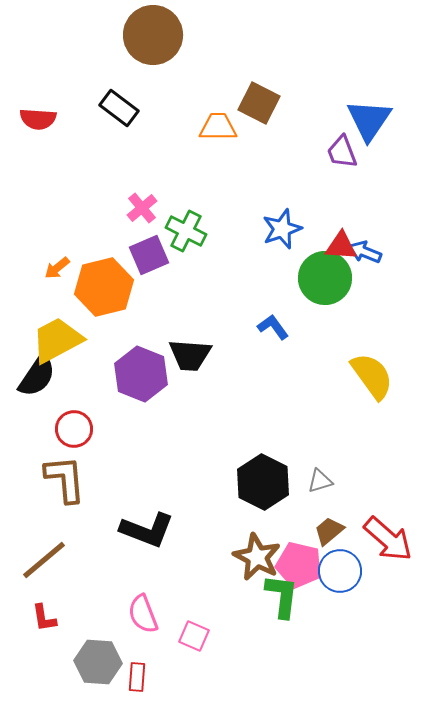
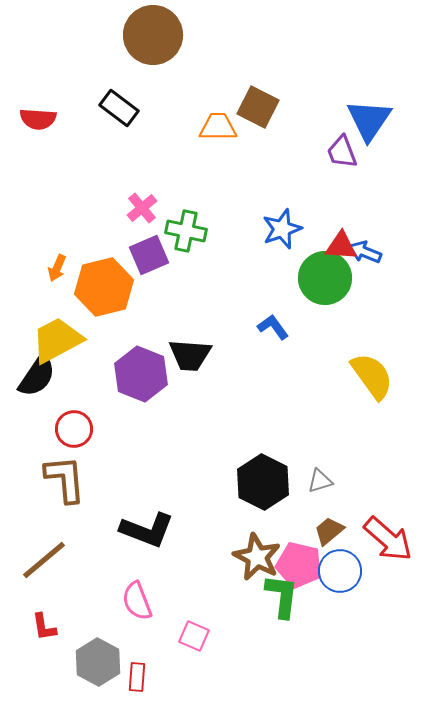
brown square: moved 1 px left, 4 px down
green cross: rotated 15 degrees counterclockwise
orange arrow: rotated 28 degrees counterclockwise
pink semicircle: moved 6 px left, 13 px up
red L-shape: moved 9 px down
gray hexagon: rotated 24 degrees clockwise
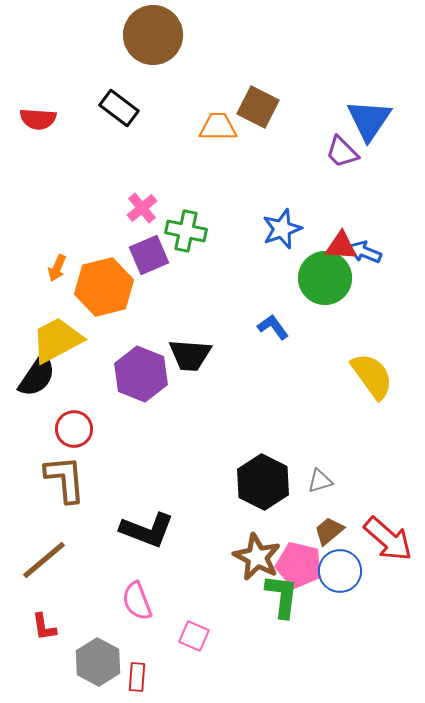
purple trapezoid: rotated 24 degrees counterclockwise
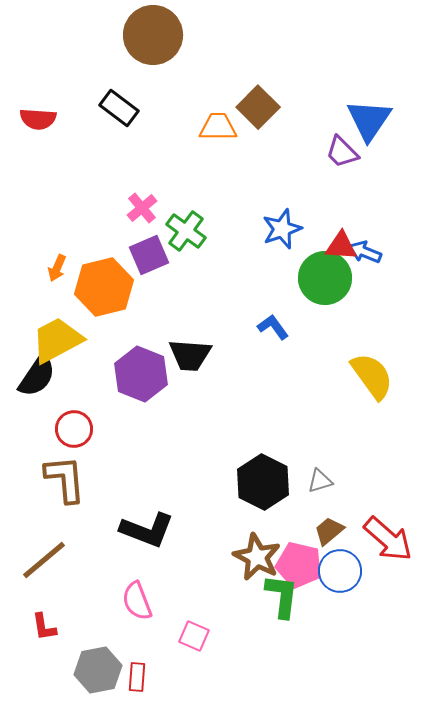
brown square: rotated 18 degrees clockwise
green cross: rotated 24 degrees clockwise
gray hexagon: moved 8 px down; rotated 21 degrees clockwise
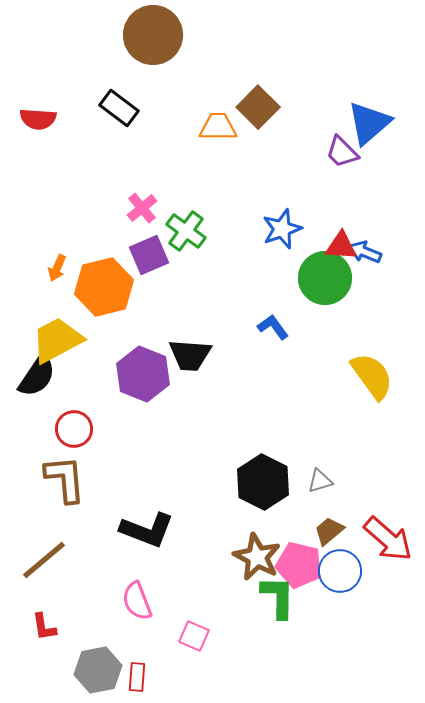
blue triangle: moved 3 px down; rotated 15 degrees clockwise
purple hexagon: moved 2 px right
green L-shape: moved 4 px left, 1 px down; rotated 6 degrees counterclockwise
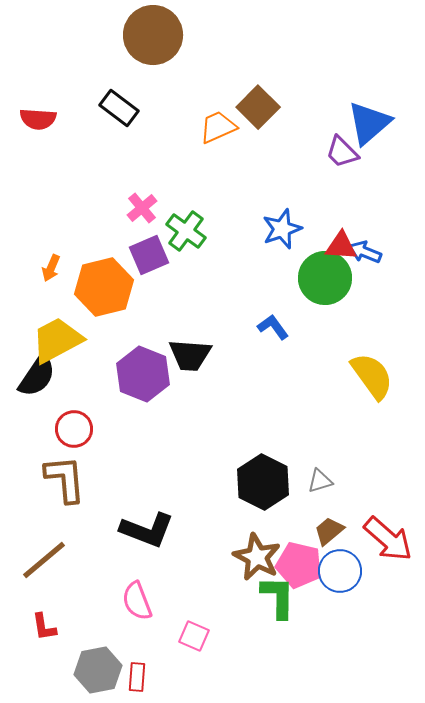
orange trapezoid: rotated 24 degrees counterclockwise
orange arrow: moved 6 px left
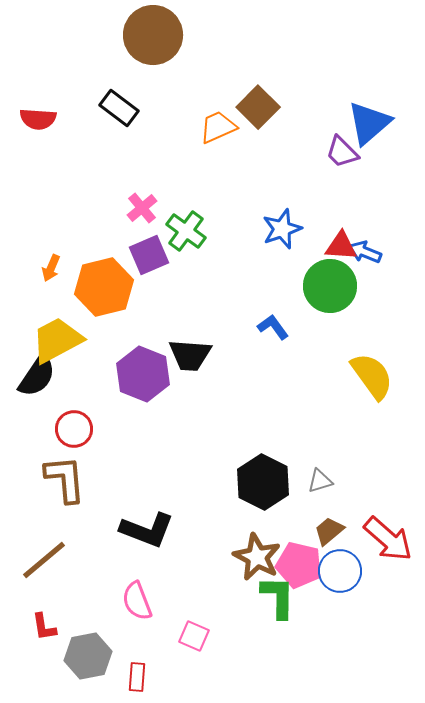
green circle: moved 5 px right, 8 px down
gray hexagon: moved 10 px left, 14 px up
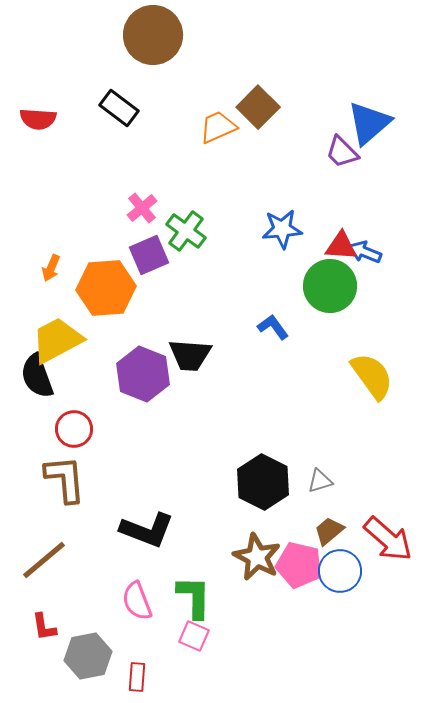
blue star: rotated 15 degrees clockwise
orange hexagon: moved 2 px right, 1 px down; rotated 10 degrees clockwise
black semicircle: rotated 126 degrees clockwise
green L-shape: moved 84 px left
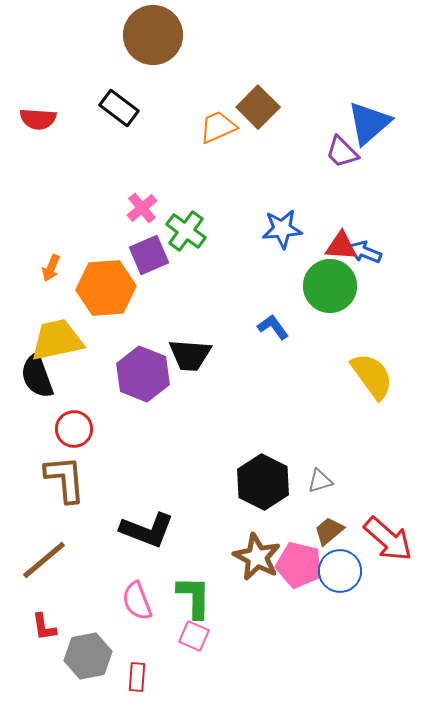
yellow trapezoid: rotated 16 degrees clockwise
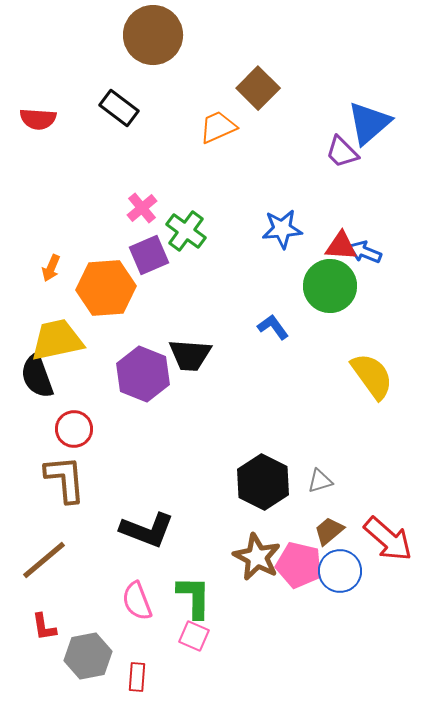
brown square: moved 19 px up
